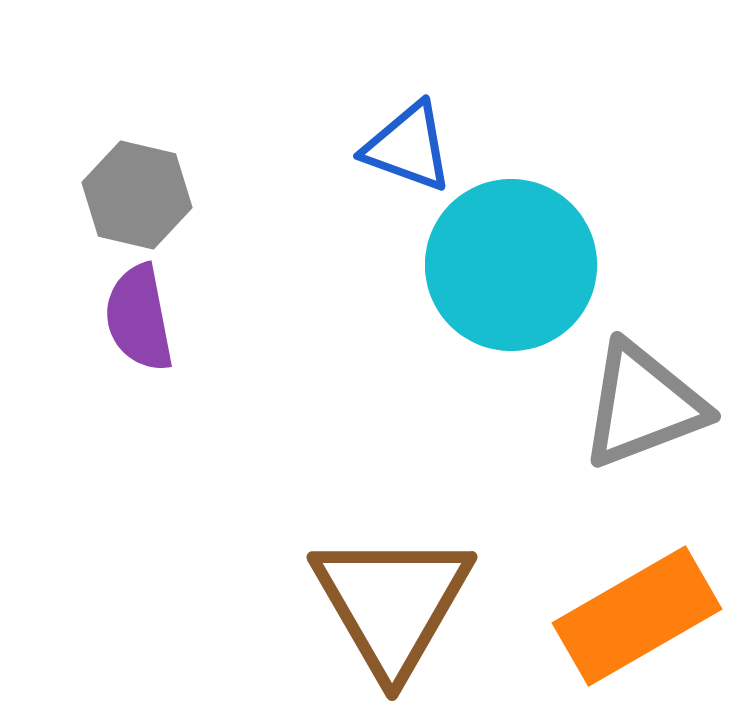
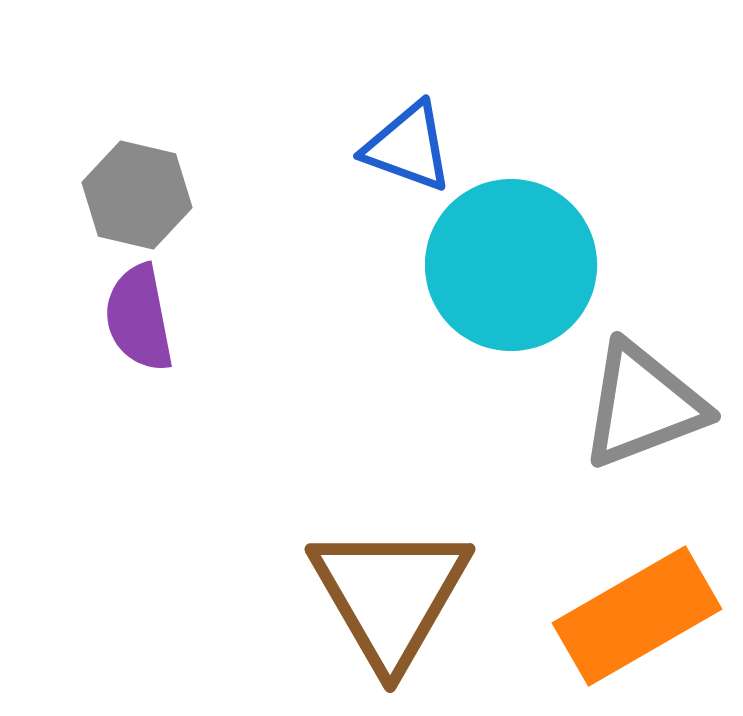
brown triangle: moved 2 px left, 8 px up
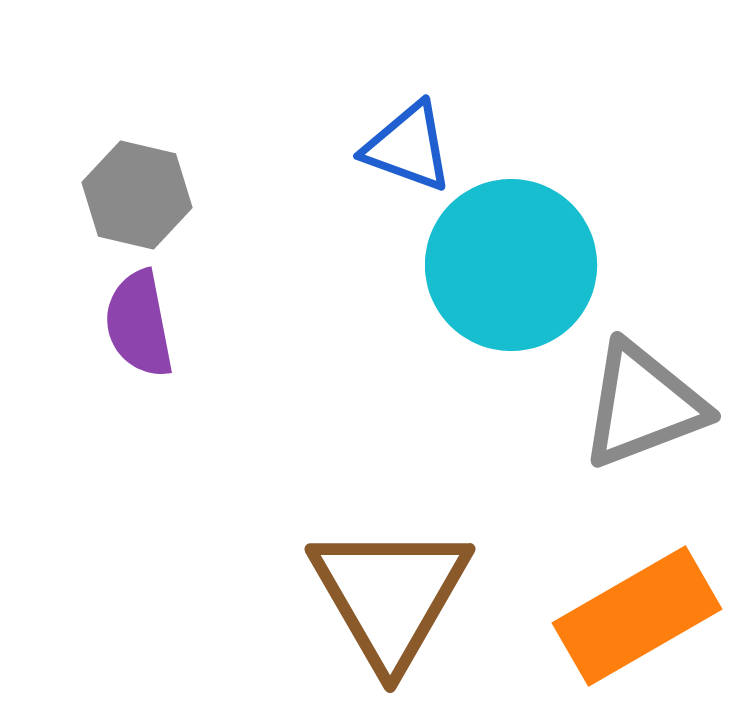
purple semicircle: moved 6 px down
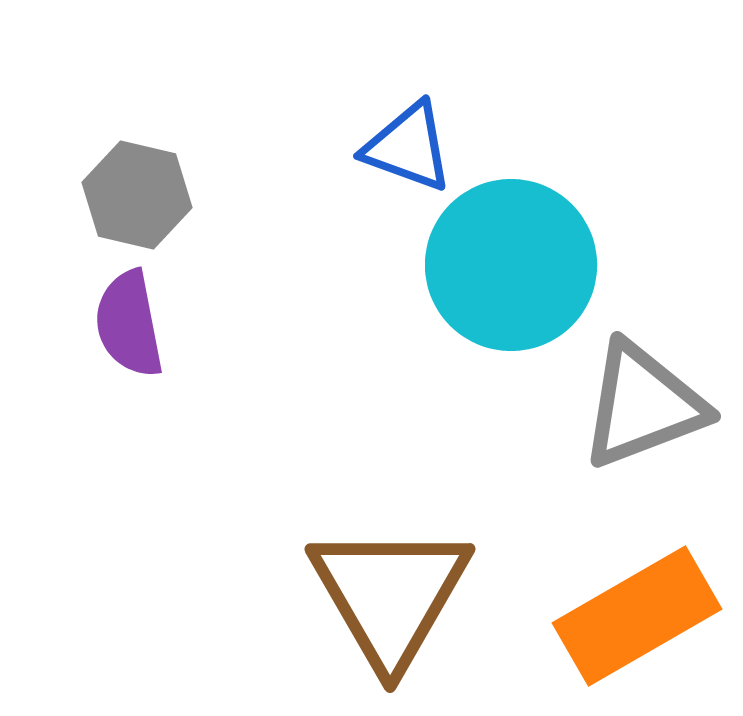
purple semicircle: moved 10 px left
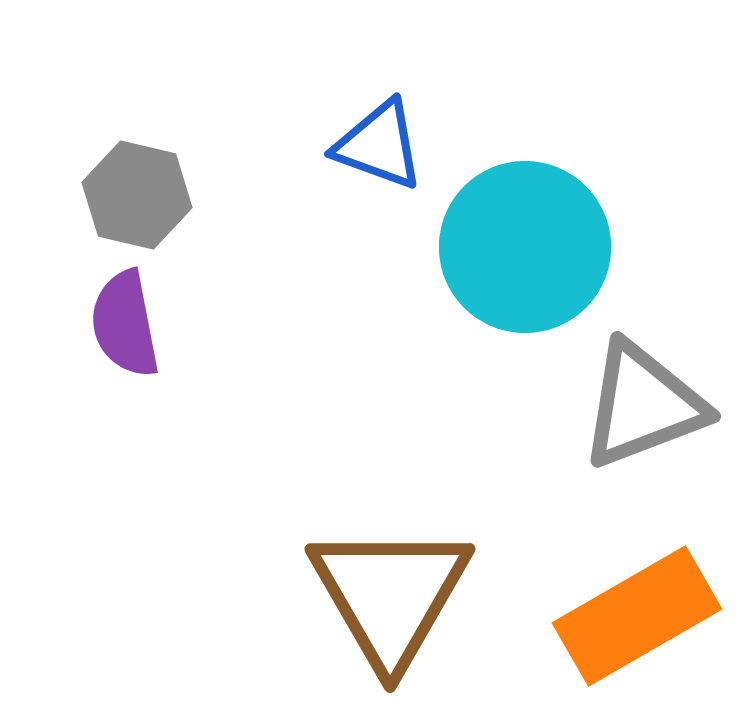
blue triangle: moved 29 px left, 2 px up
cyan circle: moved 14 px right, 18 px up
purple semicircle: moved 4 px left
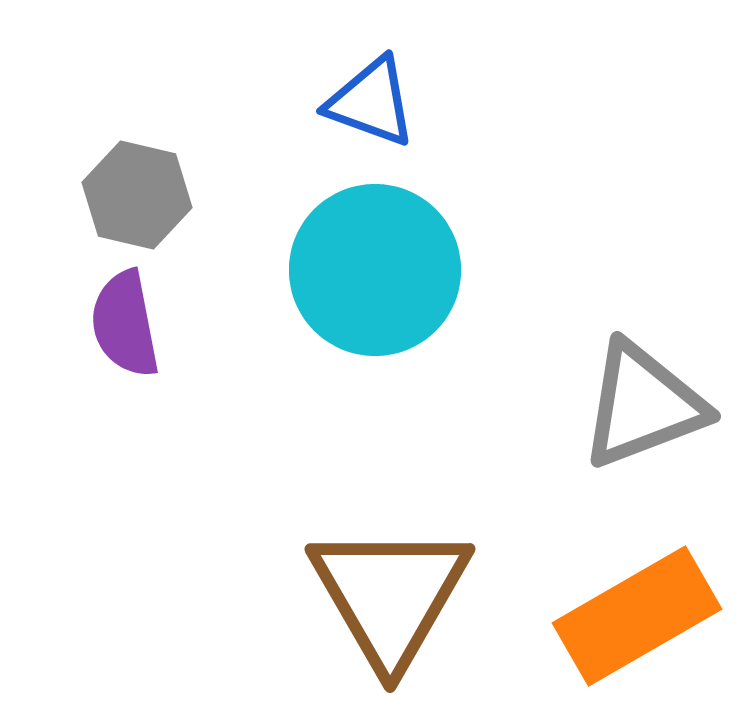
blue triangle: moved 8 px left, 43 px up
cyan circle: moved 150 px left, 23 px down
